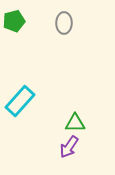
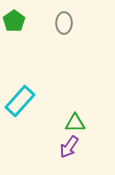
green pentagon: rotated 20 degrees counterclockwise
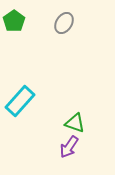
gray ellipse: rotated 30 degrees clockwise
green triangle: rotated 20 degrees clockwise
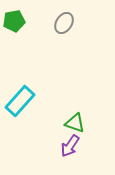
green pentagon: rotated 25 degrees clockwise
purple arrow: moved 1 px right, 1 px up
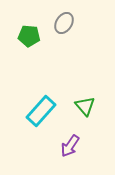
green pentagon: moved 15 px right, 15 px down; rotated 15 degrees clockwise
cyan rectangle: moved 21 px right, 10 px down
green triangle: moved 10 px right, 17 px up; rotated 30 degrees clockwise
